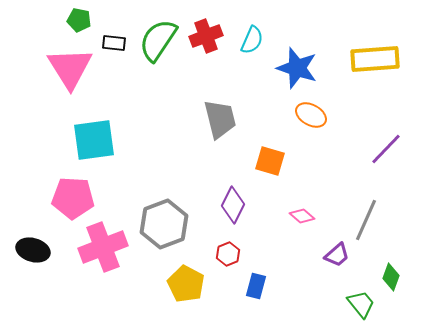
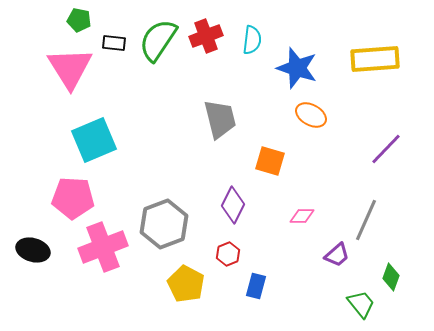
cyan semicircle: rotated 16 degrees counterclockwise
cyan square: rotated 15 degrees counterclockwise
pink diamond: rotated 40 degrees counterclockwise
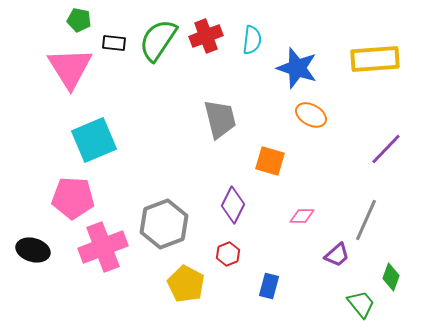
blue rectangle: moved 13 px right
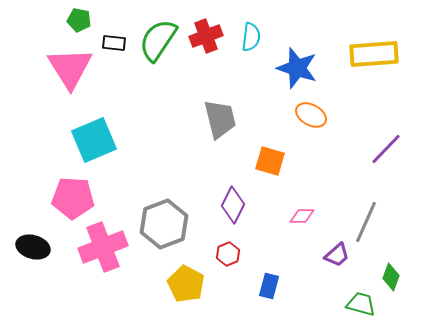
cyan semicircle: moved 1 px left, 3 px up
yellow rectangle: moved 1 px left, 5 px up
gray line: moved 2 px down
black ellipse: moved 3 px up
green trapezoid: rotated 36 degrees counterclockwise
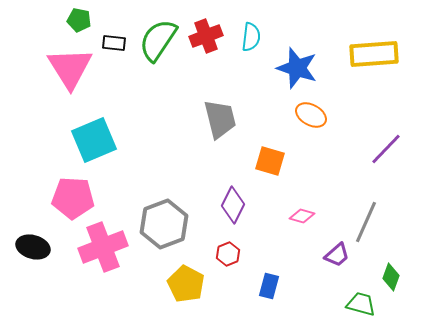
pink diamond: rotated 15 degrees clockwise
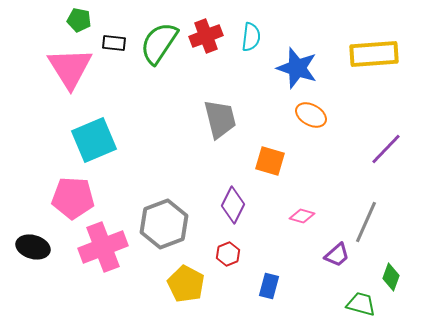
green semicircle: moved 1 px right, 3 px down
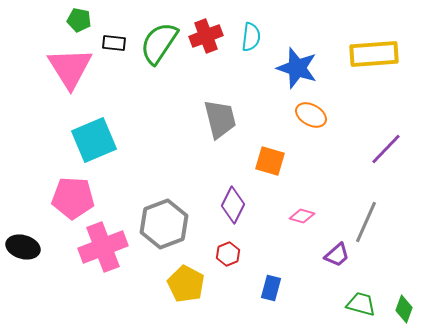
black ellipse: moved 10 px left
green diamond: moved 13 px right, 32 px down
blue rectangle: moved 2 px right, 2 px down
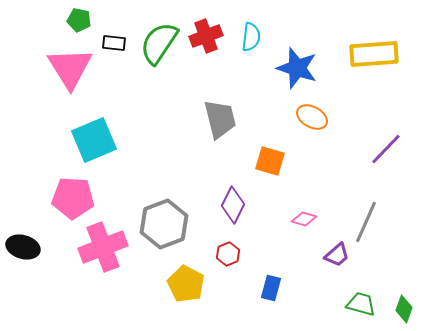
orange ellipse: moved 1 px right, 2 px down
pink diamond: moved 2 px right, 3 px down
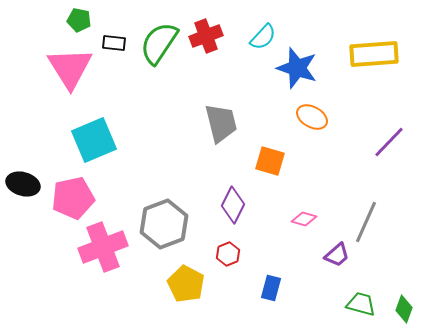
cyan semicircle: moved 12 px right; rotated 36 degrees clockwise
gray trapezoid: moved 1 px right, 4 px down
purple line: moved 3 px right, 7 px up
pink pentagon: rotated 15 degrees counterclockwise
black ellipse: moved 63 px up
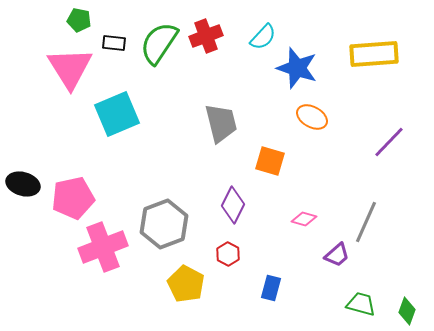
cyan square: moved 23 px right, 26 px up
red hexagon: rotated 10 degrees counterclockwise
green diamond: moved 3 px right, 2 px down
